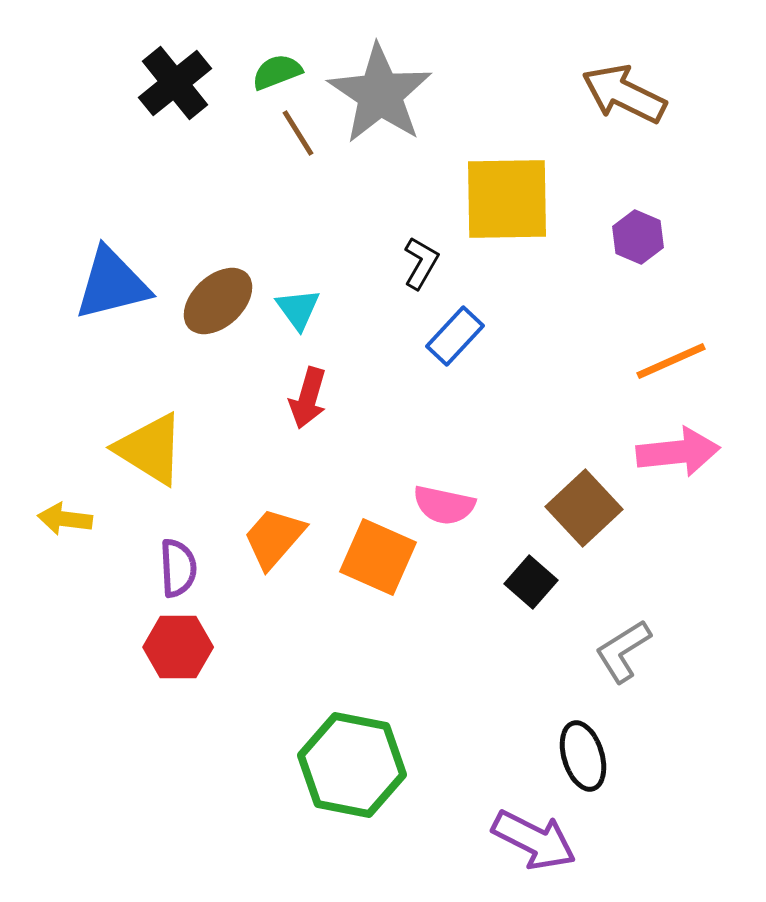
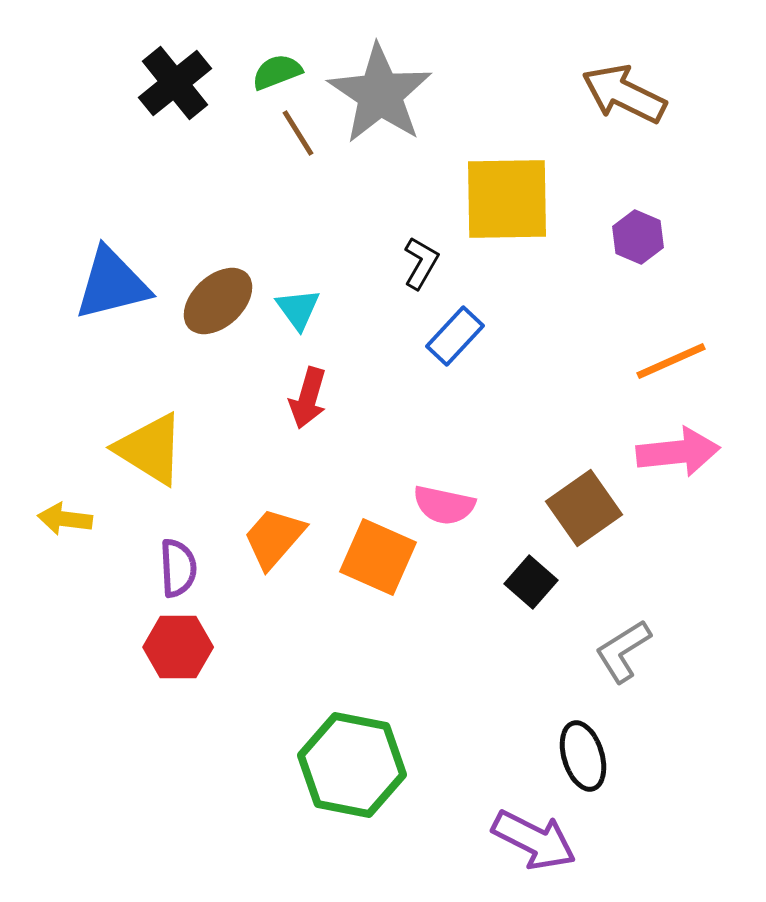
brown square: rotated 8 degrees clockwise
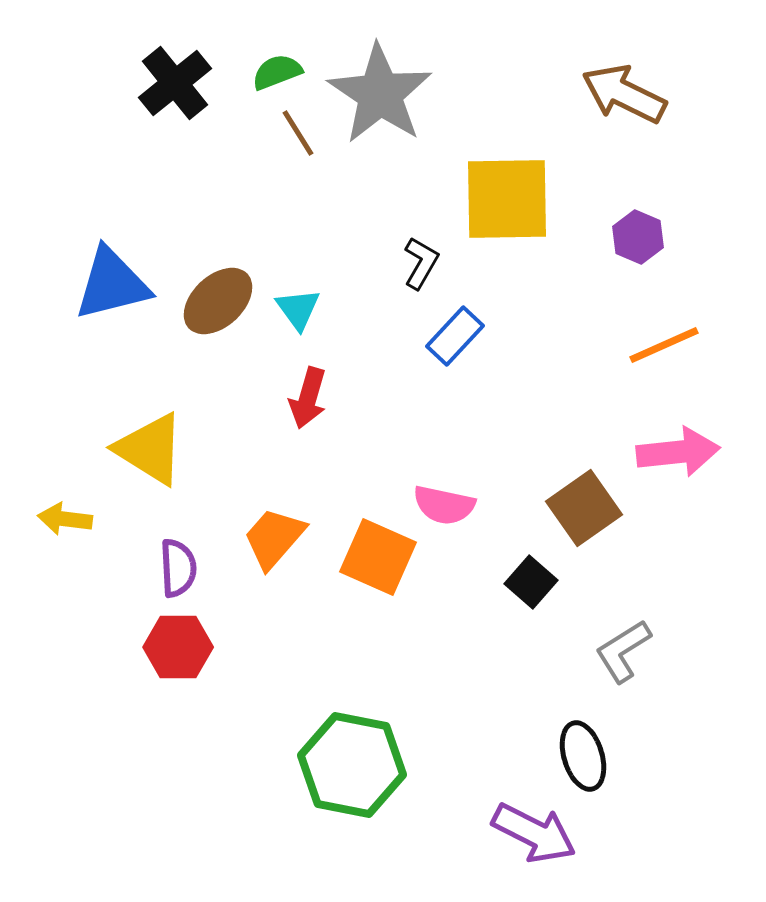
orange line: moved 7 px left, 16 px up
purple arrow: moved 7 px up
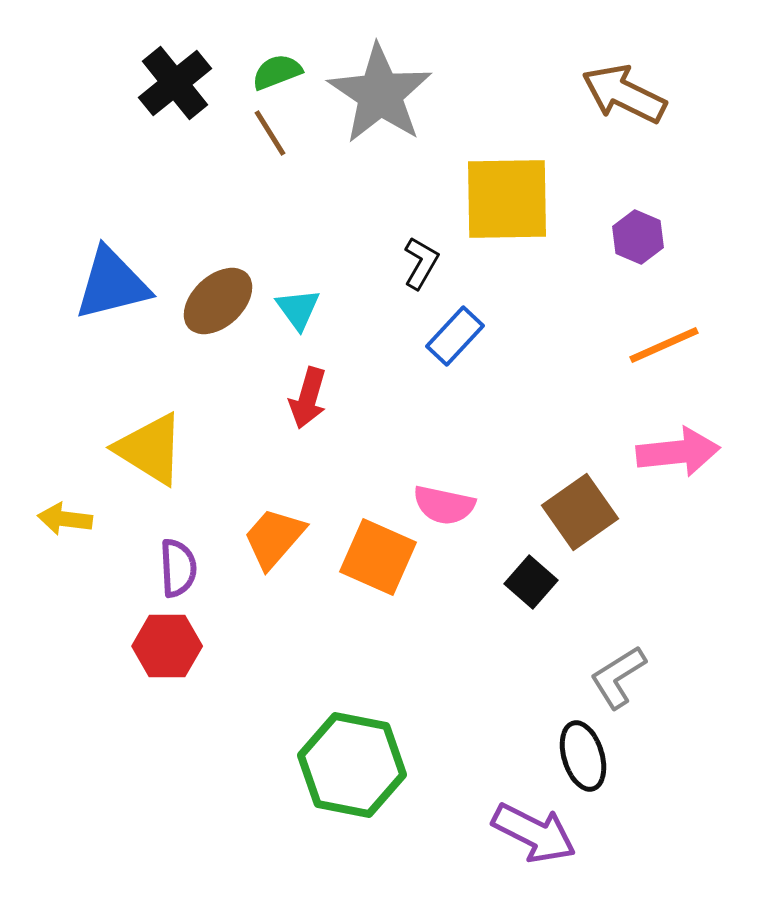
brown line: moved 28 px left
brown square: moved 4 px left, 4 px down
red hexagon: moved 11 px left, 1 px up
gray L-shape: moved 5 px left, 26 px down
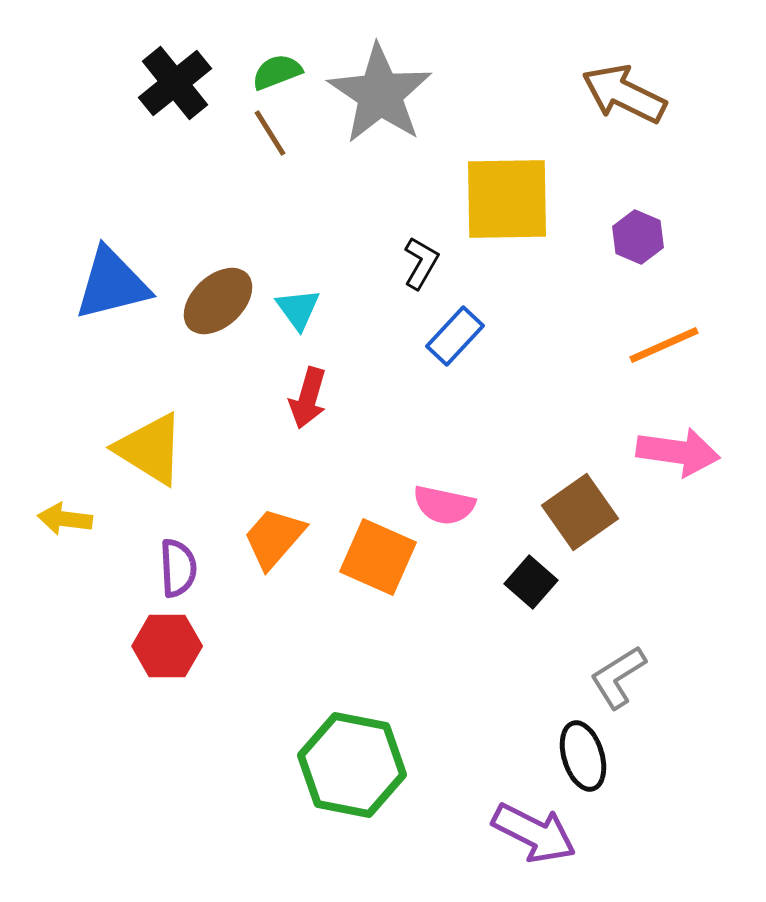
pink arrow: rotated 14 degrees clockwise
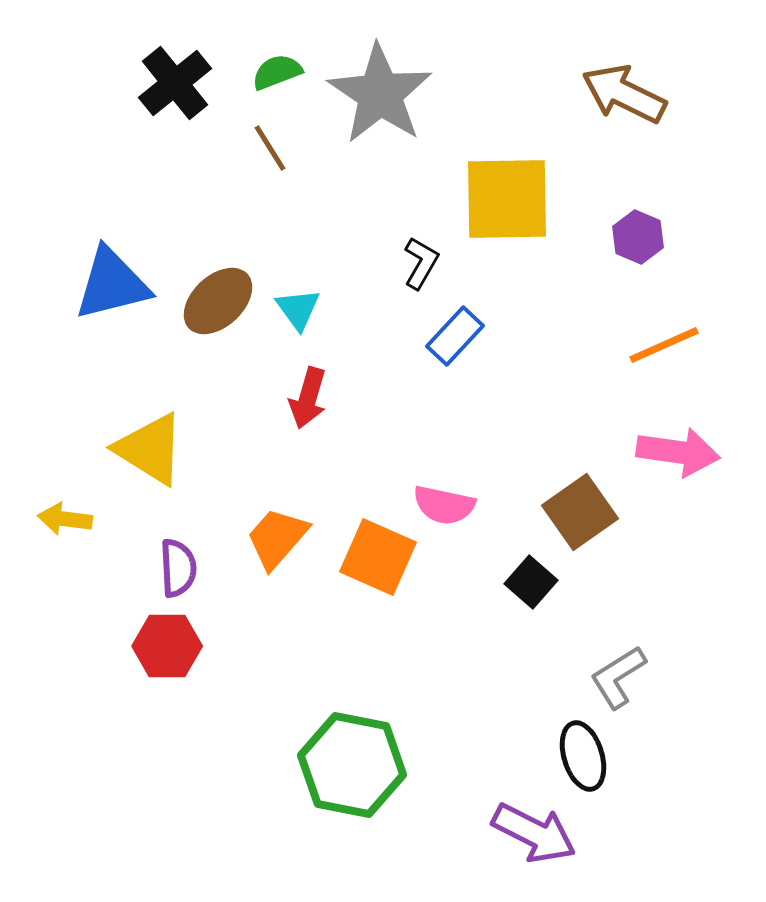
brown line: moved 15 px down
orange trapezoid: moved 3 px right
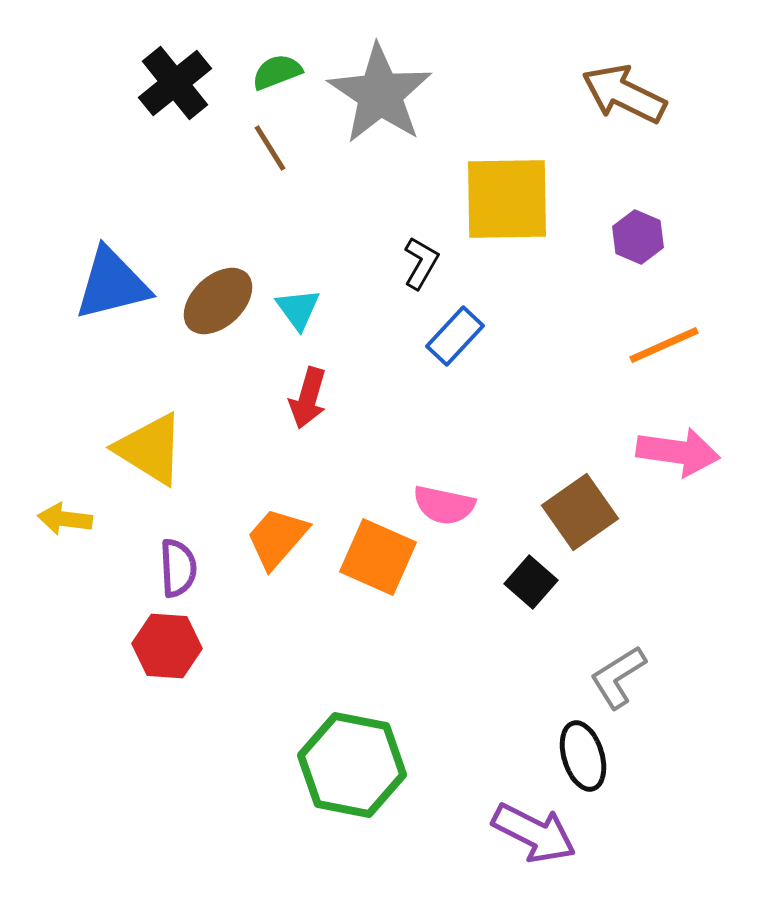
red hexagon: rotated 4 degrees clockwise
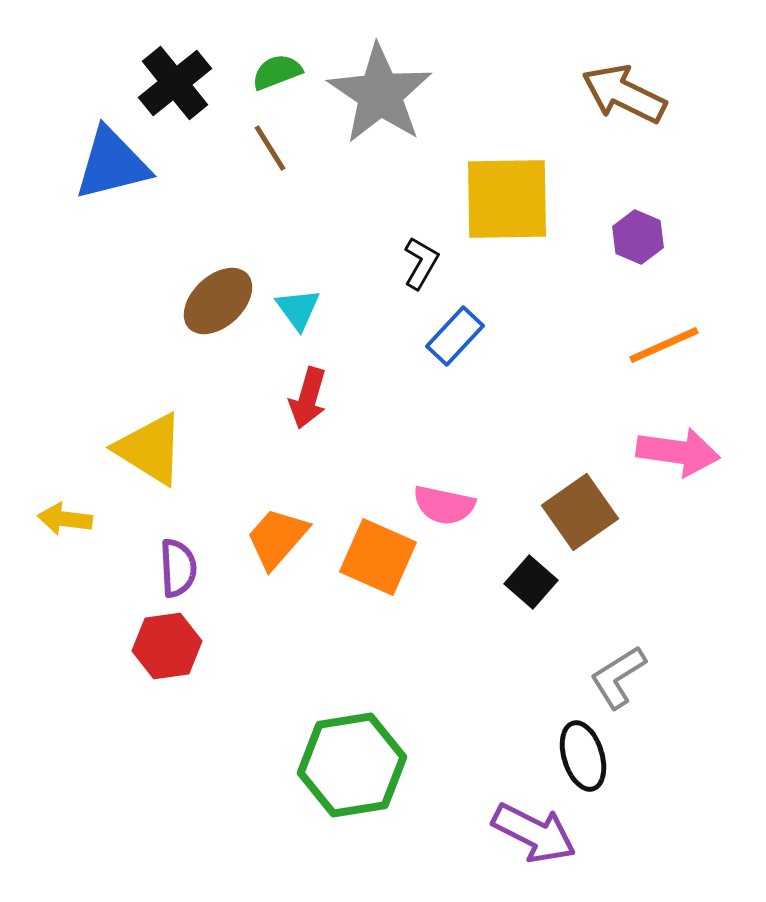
blue triangle: moved 120 px up
red hexagon: rotated 12 degrees counterclockwise
green hexagon: rotated 20 degrees counterclockwise
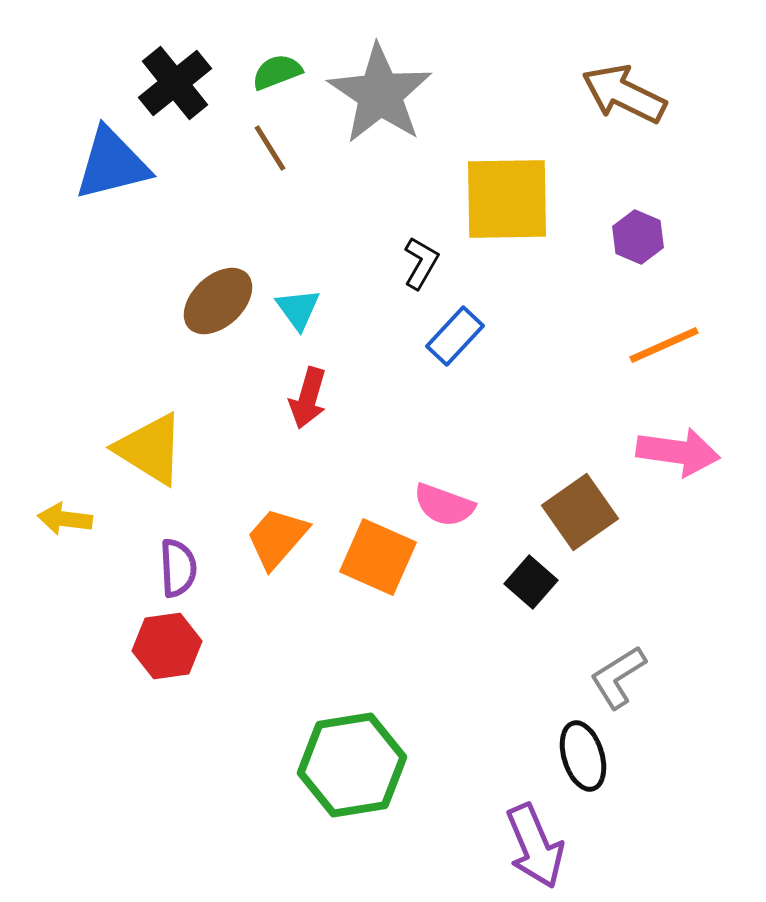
pink semicircle: rotated 8 degrees clockwise
purple arrow: moved 1 px right, 13 px down; rotated 40 degrees clockwise
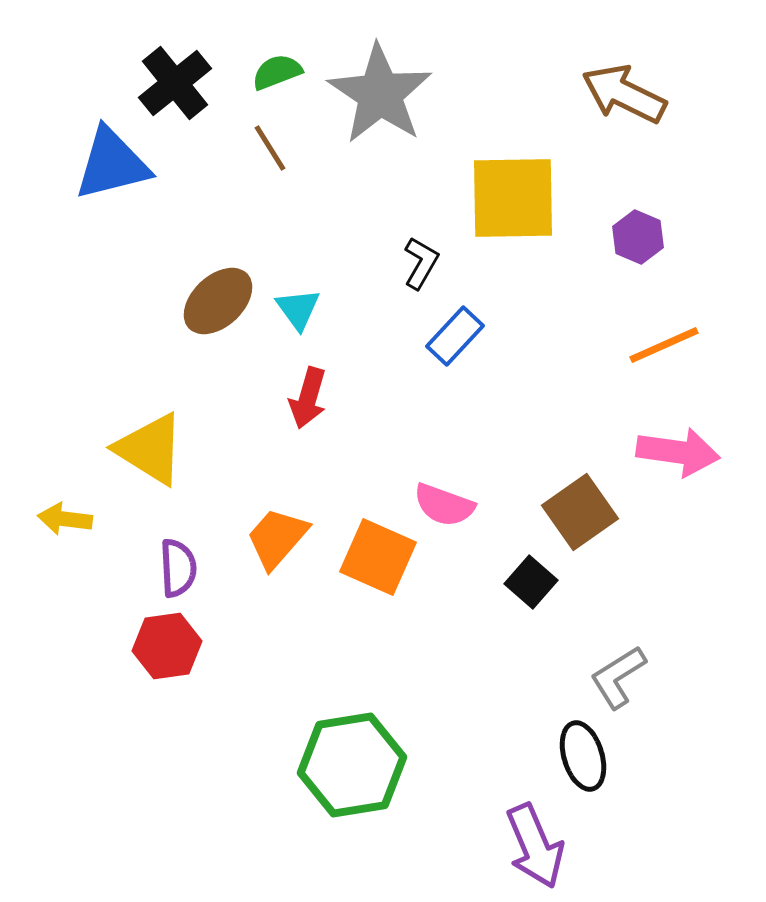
yellow square: moved 6 px right, 1 px up
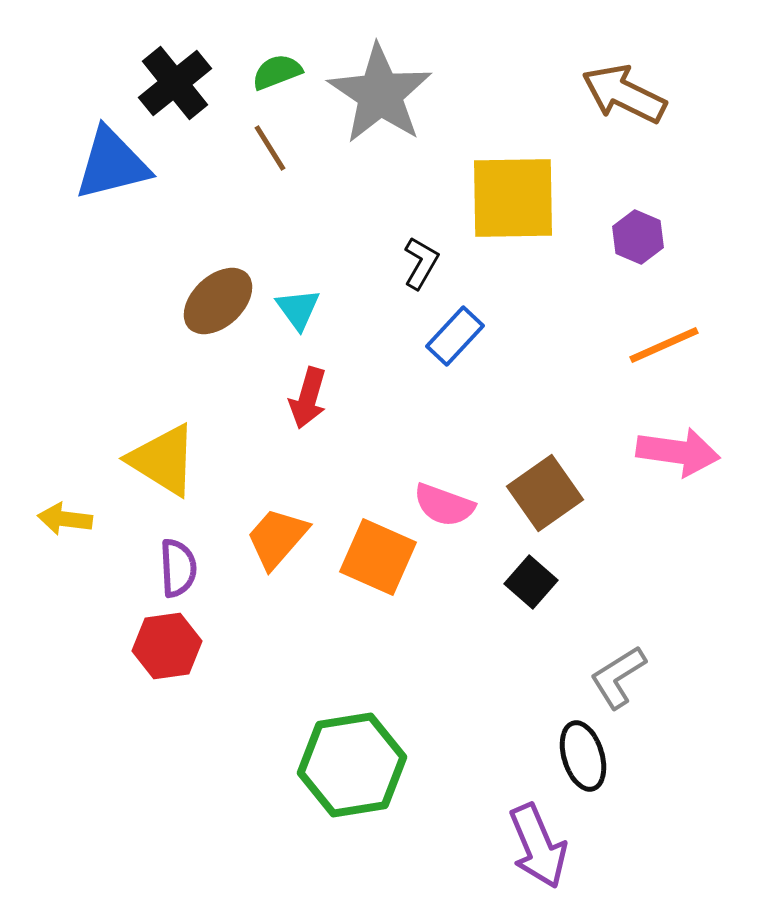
yellow triangle: moved 13 px right, 11 px down
brown square: moved 35 px left, 19 px up
purple arrow: moved 3 px right
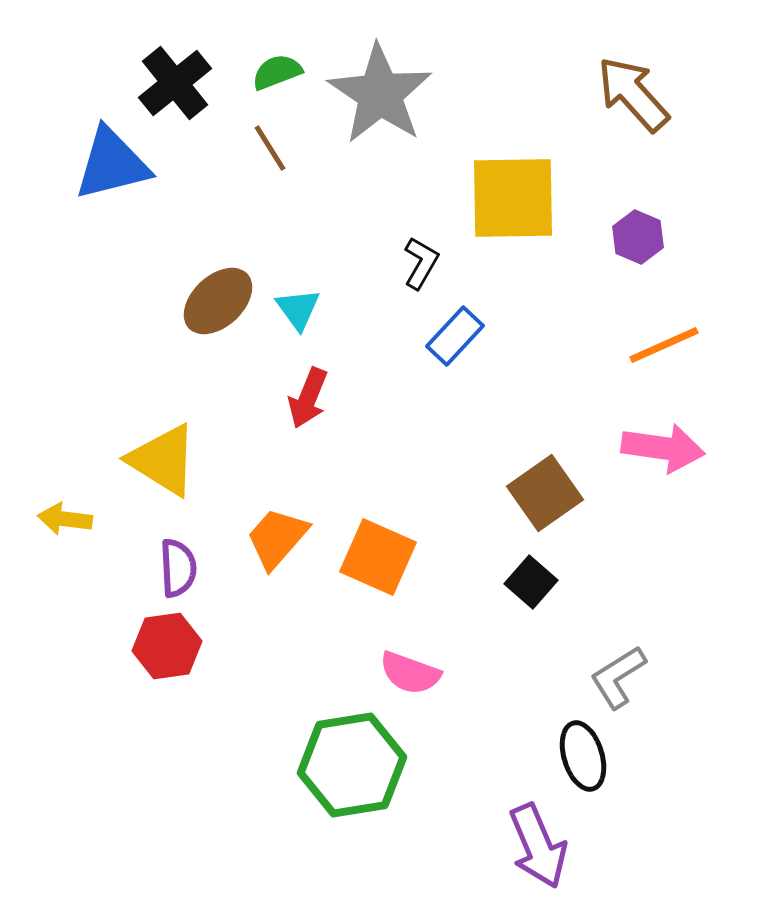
brown arrow: moved 9 px right; rotated 22 degrees clockwise
red arrow: rotated 6 degrees clockwise
pink arrow: moved 15 px left, 4 px up
pink semicircle: moved 34 px left, 168 px down
